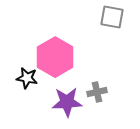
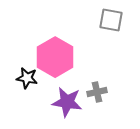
gray square: moved 1 px left, 3 px down
purple star: rotated 12 degrees clockwise
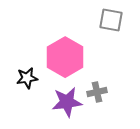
pink hexagon: moved 10 px right
black star: rotated 20 degrees counterclockwise
purple star: rotated 16 degrees counterclockwise
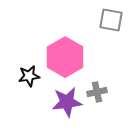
black star: moved 2 px right, 2 px up
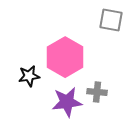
gray cross: rotated 18 degrees clockwise
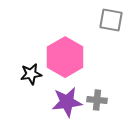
black star: moved 2 px right, 2 px up
gray cross: moved 8 px down
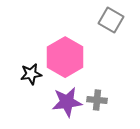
gray square: rotated 20 degrees clockwise
